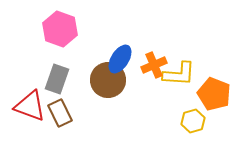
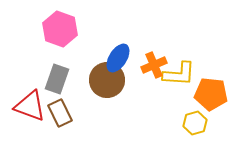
blue ellipse: moved 2 px left, 1 px up
brown circle: moved 1 px left
orange pentagon: moved 3 px left; rotated 16 degrees counterclockwise
yellow hexagon: moved 2 px right, 2 px down
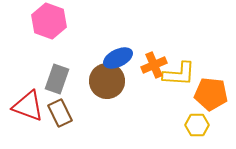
pink hexagon: moved 11 px left, 8 px up
blue ellipse: rotated 32 degrees clockwise
brown circle: moved 1 px down
red triangle: moved 2 px left
yellow hexagon: moved 2 px right, 2 px down; rotated 15 degrees clockwise
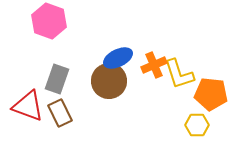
yellow L-shape: rotated 68 degrees clockwise
brown circle: moved 2 px right
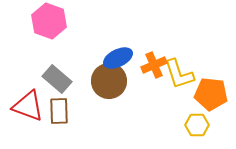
gray rectangle: rotated 68 degrees counterclockwise
brown rectangle: moved 1 px left, 2 px up; rotated 24 degrees clockwise
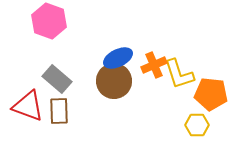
brown circle: moved 5 px right
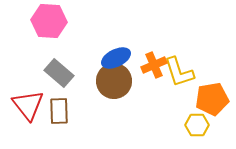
pink hexagon: rotated 16 degrees counterclockwise
blue ellipse: moved 2 px left
yellow L-shape: moved 2 px up
gray rectangle: moved 2 px right, 6 px up
orange pentagon: moved 1 px right, 5 px down; rotated 16 degrees counterclockwise
red triangle: moved 1 px up; rotated 32 degrees clockwise
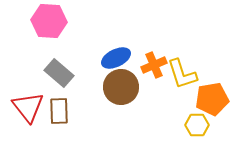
yellow L-shape: moved 3 px right, 2 px down
brown circle: moved 7 px right, 6 px down
red triangle: moved 2 px down
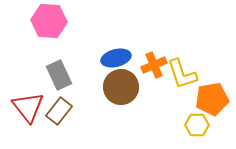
blue ellipse: rotated 12 degrees clockwise
gray rectangle: moved 2 px down; rotated 24 degrees clockwise
brown rectangle: rotated 40 degrees clockwise
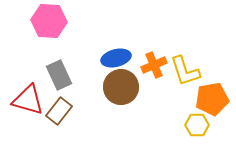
yellow L-shape: moved 3 px right, 3 px up
red triangle: moved 7 px up; rotated 36 degrees counterclockwise
